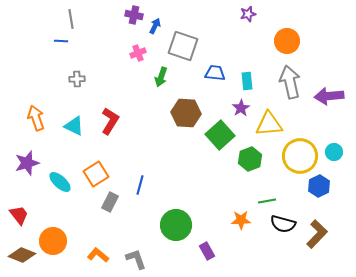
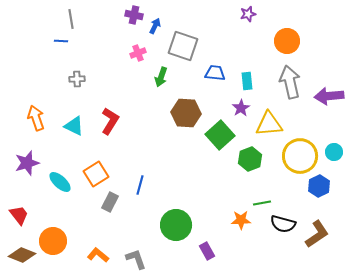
green line at (267, 201): moved 5 px left, 2 px down
brown L-shape at (317, 234): rotated 12 degrees clockwise
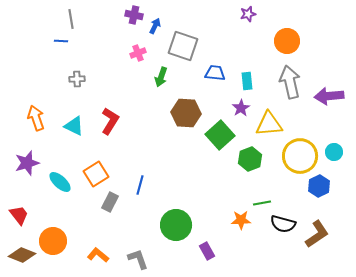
gray L-shape at (136, 259): moved 2 px right
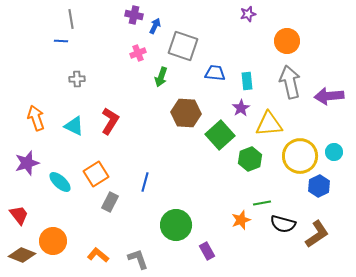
blue line at (140, 185): moved 5 px right, 3 px up
orange star at (241, 220): rotated 18 degrees counterclockwise
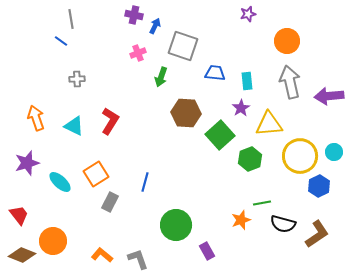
blue line at (61, 41): rotated 32 degrees clockwise
orange L-shape at (98, 255): moved 4 px right
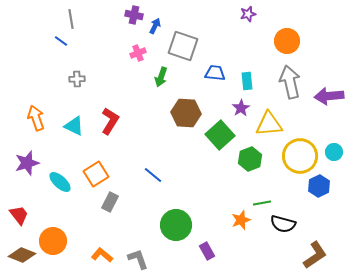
blue line at (145, 182): moved 8 px right, 7 px up; rotated 66 degrees counterclockwise
brown L-shape at (317, 234): moved 2 px left, 21 px down
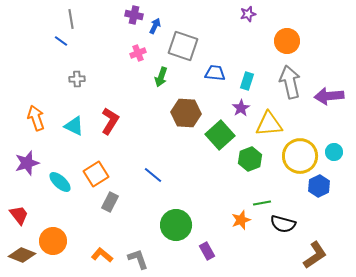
cyan rectangle at (247, 81): rotated 24 degrees clockwise
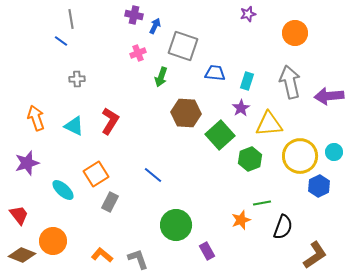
orange circle at (287, 41): moved 8 px right, 8 px up
cyan ellipse at (60, 182): moved 3 px right, 8 px down
black semicircle at (283, 224): moved 3 px down; rotated 85 degrees counterclockwise
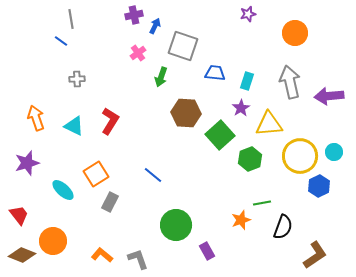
purple cross at (134, 15): rotated 24 degrees counterclockwise
pink cross at (138, 53): rotated 14 degrees counterclockwise
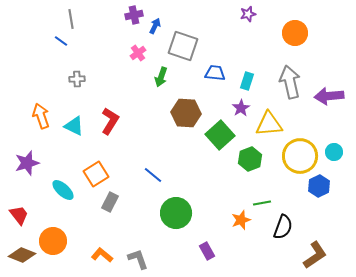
orange arrow at (36, 118): moved 5 px right, 2 px up
green circle at (176, 225): moved 12 px up
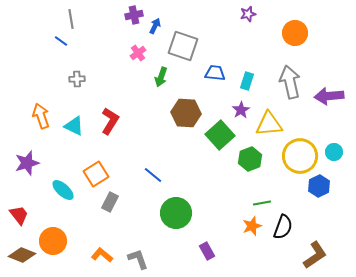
purple star at (241, 108): moved 2 px down
orange star at (241, 220): moved 11 px right, 6 px down
